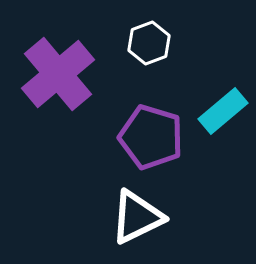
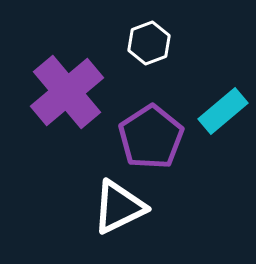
purple cross: moved 9 px right, 18 px down
purple pentagon: rotated 22 degrees clockwise
white triangle: moved 18 px left, 10 px up
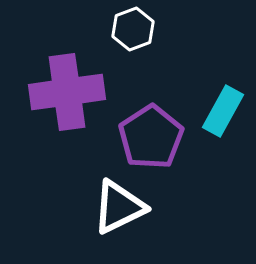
white hexagon: moved 16 px left, 14 px up
purple cross: rotated 32 degrees clockwise
cyan rectangle: rotated 21 degrees counterclockwise
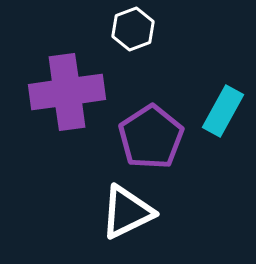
white triangle: moved 8 px right, 5 px down
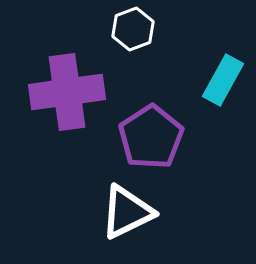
cyan rectangle: moved 31 px up
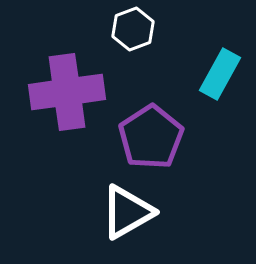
cyan rectangle: moved 3 px left, 6 px up
white triangle: rotated 4 degrees counterclockwise
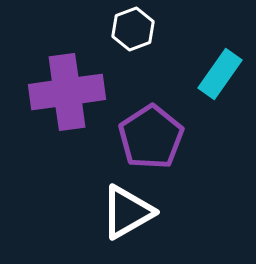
cyan rectangle: rotated 6 degrees clockwise
